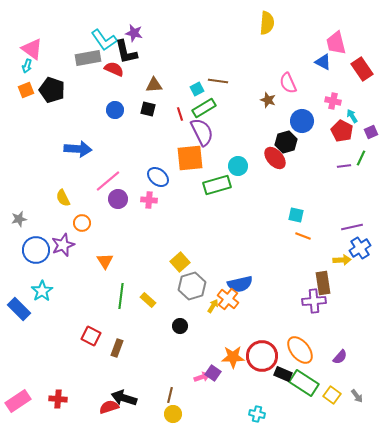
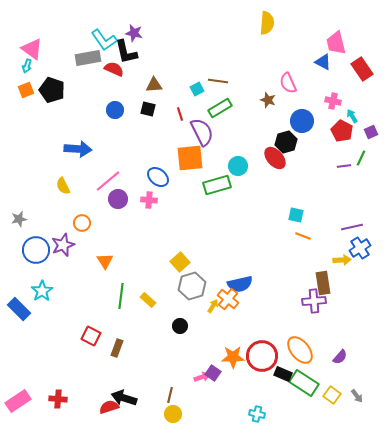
green rectangle at (204, 108): moved 16 px right
yellow semicircle at (63, 198): moved 12 px up
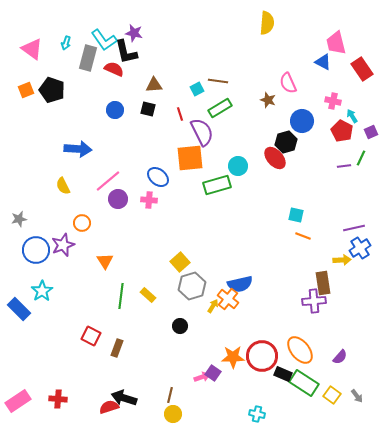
gray rectangle at (88, 58): rotated 65 degrees counterclockwise
cyan arrow at (27, 66): moved 39 px right, 23 px up
purple line at (352, 227): moved 2 px right, 1 px down
yellow rectangle at (148, 300): moved 5 px up
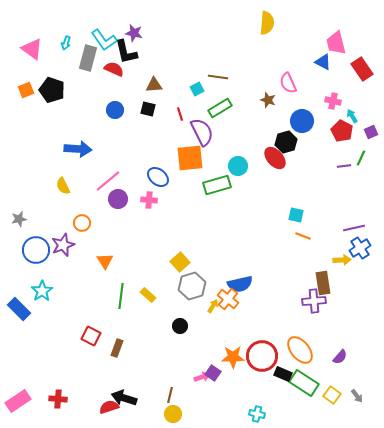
brown line at (218, 81): moved 4 px up
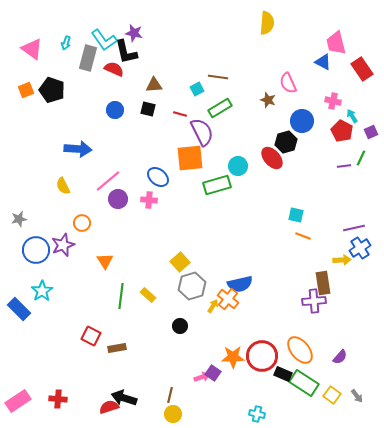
red line at (180, 114): rotated 56 degrees counterclockwise
red ellipse at (275, 158): moved 3 px left
brown rectangle at (117, 348): rotated 60 degrees clockwise
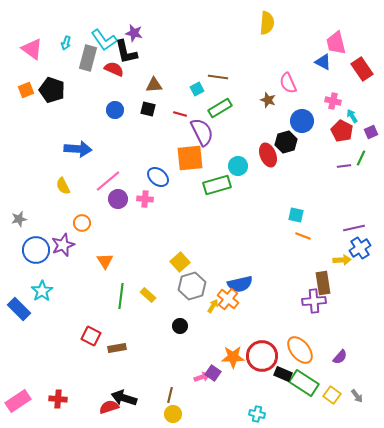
red ellipse at (272, 158): moved 4 px left, 3 px up; rotated 20 degrees clockwise
pink cross at (149, 200): moved 4 px left, 1 px up
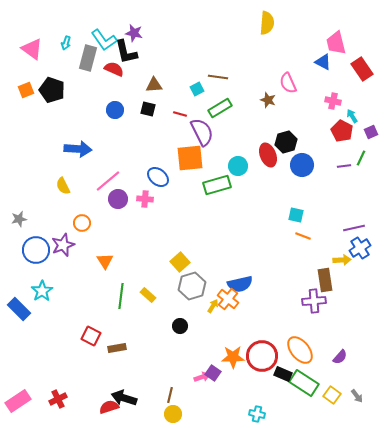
blue circle at (302, 121): moved 44 px down
brown rectangle at (323, 283): moved 2 px right, 3 px up
red cross at (58, 399): rotated 30 degrees counterclockwise
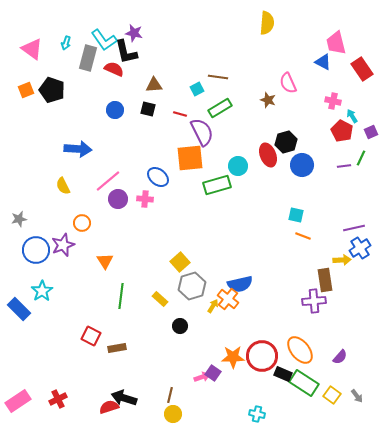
yellow rectangle at (148, 295): moved 12 px right, 4 px down
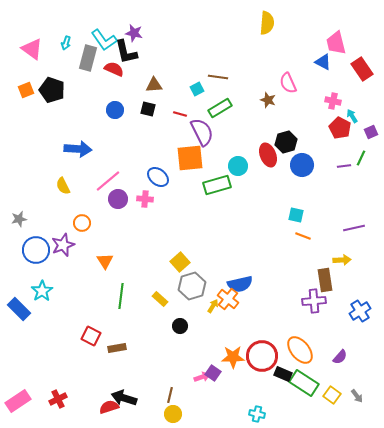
red pentagon at (342, 131): moved 2 px left, 3 px up
blue cross at (360, 248): moved 63 px down
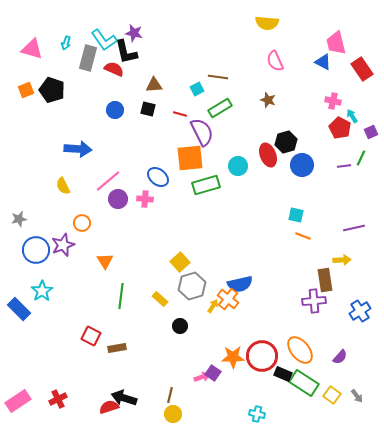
yellow semicircle at (267, 23): rotated 90 degrees clockwise
pink triangle at (32, 49): rotated 20 degrees counterclockwise
pink semicircle at (288, 83): moved 13 px left, 22 px up
green rectangle at (217, 185): moved 11 px left
